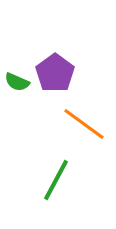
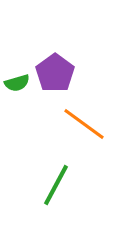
green semicircle: moved 1 px down; rotated 40 degrees counterclockwise
green line: moved 5 px down
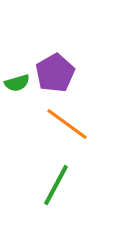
purple pentagon: rotated 6 degrees clockwise
orange line: moved 17 px left
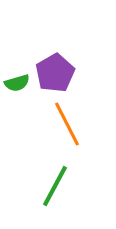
orange line: rotated 27 degrees clockwise
green line: moved 1 px left, 1 px down
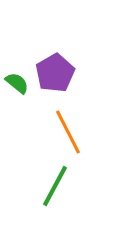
green semicircle: rotated 125 degrees counterclockwise
orange line: moved 1 px right, 8 px down
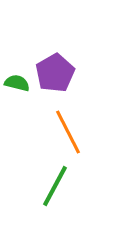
green semicircle: rotated 25 degrees counterclockwise
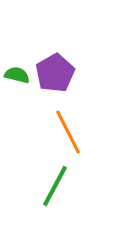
green semicircle: moved 8 px up
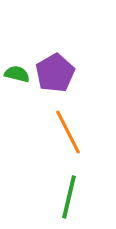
green semicircle: moved 1 px up
green line: moved 14 px right, 11 px down; rotated 15 degrees counterclockwise
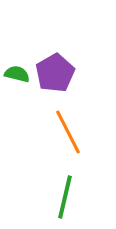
green line: moved 4 px left
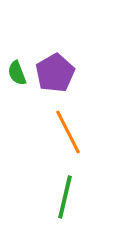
green semicircle: moved 1 px up; rotated 125 degrees counterclockwise
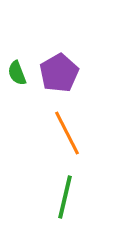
purple pentagon: moved 4 px right
orange line: moved 1 px left, 1 px down
